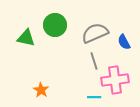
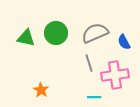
green circle: moved 1 px right, 8 px down
gray line: moved 5 px left, 2 px down
pink cross: moved 5 px up
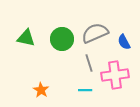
green circle: moved 6 px right, 6 px down
cyan line: moved 9 px left, 7 px up
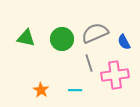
cyan line: moved 10 px left
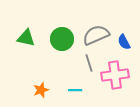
gray semicircle: moved 1 px right, 2 px down
orange star: rotated 21 degrees clockwise
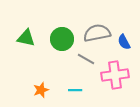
gray semicircle: moved 1 px right, 2 px up; rotated 12 degrees clockwise
gray line: moved 3 px left, 4 px up; rotated 42 degrees counterclockwise
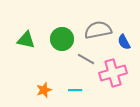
gray semicircle: moved 1 px right, 3 px up
green triangle: moved 2 px down
pink cross: moved 2 px left, 2 px up; rotated 8 degrees counterclockwise
orange star: moved 3 px right
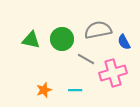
green triangle: moved 5 px right
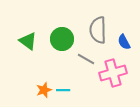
gray semicircle: rotated 80 degrees counterclockwise
green triangle: moved 3 px left, 1 px down; rotated 24 degrees clockwise
cyan line: moved 12 px left
